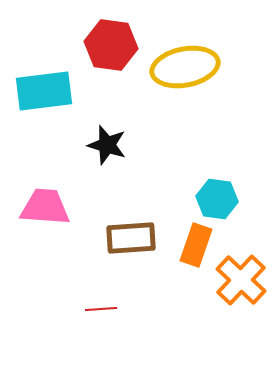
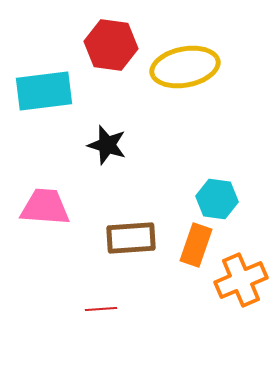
orange cross: rotated 24 degrees clockwise
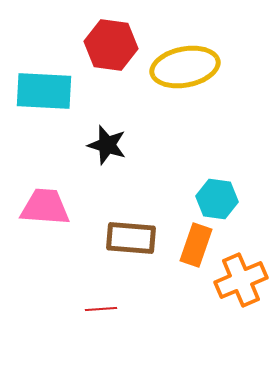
cyan rectangle: rotated 10 degrees clockwise
brown rectangle: rotated 9 degrees clockwise
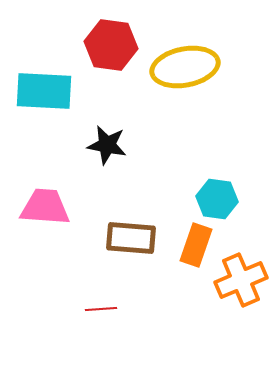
black star: rotated 6 degrees counterclockwise
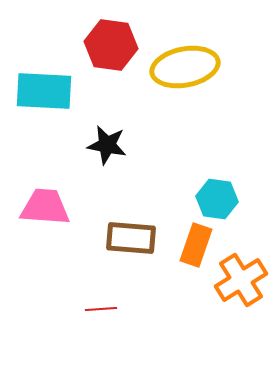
orange cross: rotated 9 degrees counterclockwise
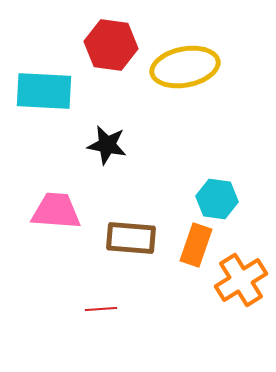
pink trapezoid: moved 11 px right, 4 px down
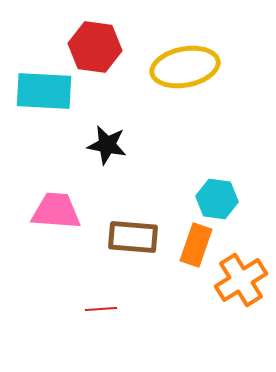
red hexagon: moved 16 px left, 2 px down
brown rectangle: moved 2 px right, 1 px up
